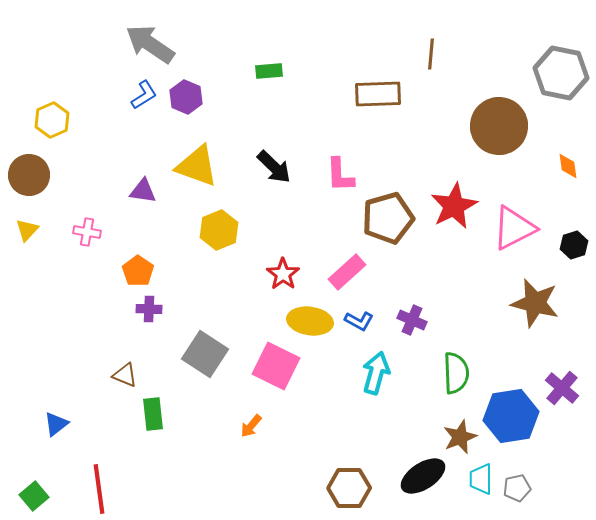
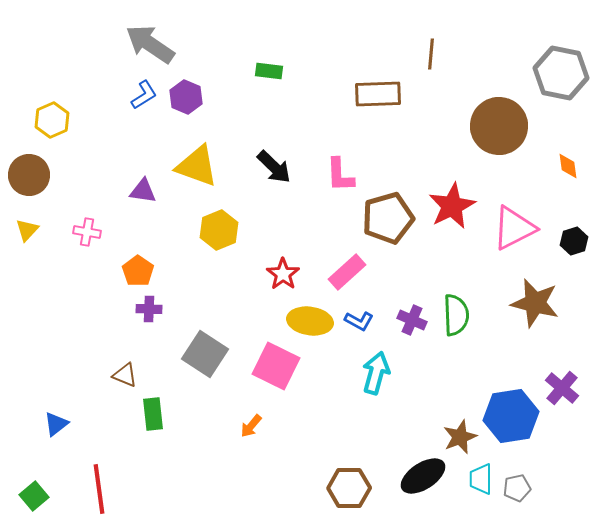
green rectangle at (269, 71): rotated 12 degrees clockwise
red star at (454, 206): moved 2 px left
black hexagon at (574, 245): moved 4 px up
green semicircle at (456, 373): moved 58 px up
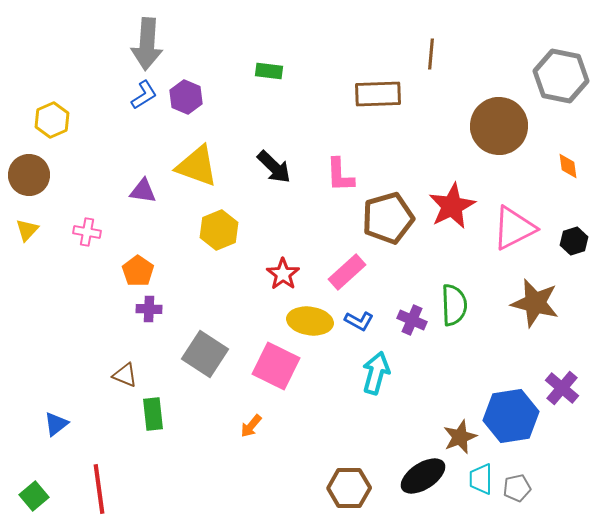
gray arrow at (150, 44): moved 3 px left; rotated 120 degrees counterclockwise
gray hexagon at (561, 73): moved 3 px down
green semicircle at (456, 315): moved 2 px left, 10 px up
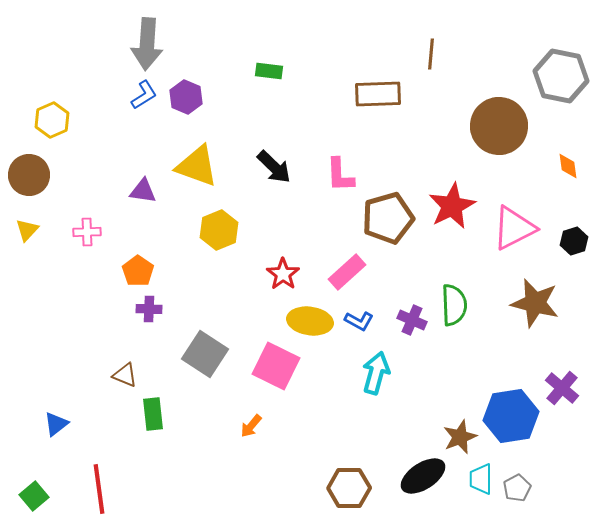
pink cross at (87, 232): rotated 12 degrees counterclockwise
gray pentagon at (517, 488): rotated 16 degrees counterclockwise
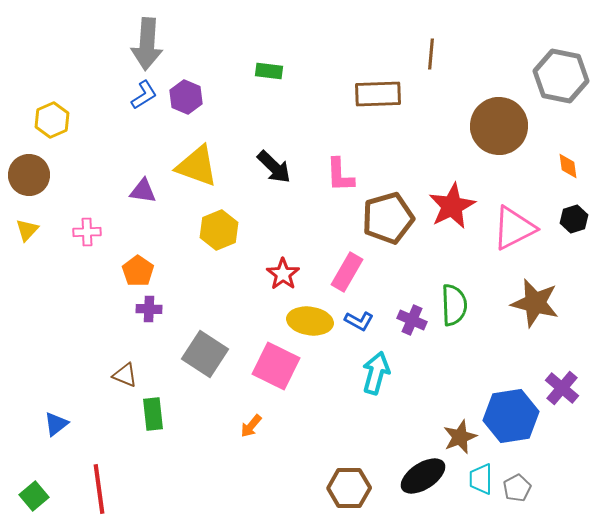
black hexagon at (574, 241): moved 22 px up
pink rectangle at (347, 272): rotated 18 degrees counterclockwise
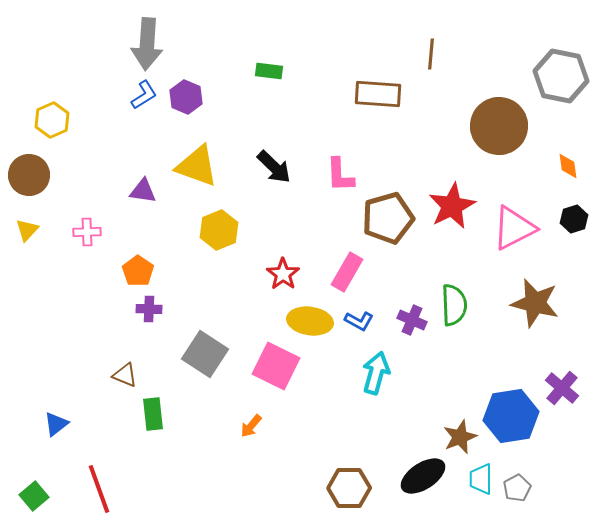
brown rectangle at (378, 94): rotated 6 degrees clockwise
red line at (99, 489): rotated 12 degrees counterclockwise
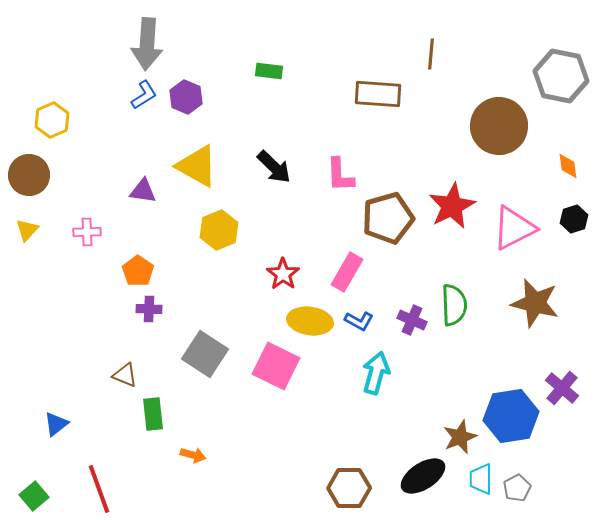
yellow triangle at (197, 166): rotated 9 degrees clockwise
orange arrow at (251, 426): moved 58 px left, 29 px down; rotated 115 degrees counterclockwise
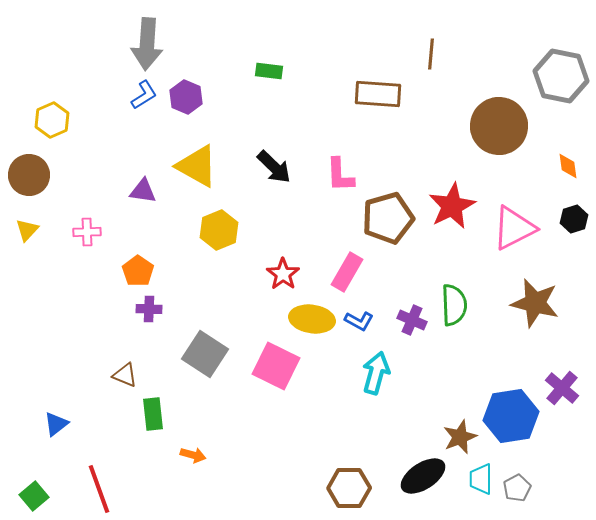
yellow ellipse at (310, 321): moved 2 px right, 2 px up
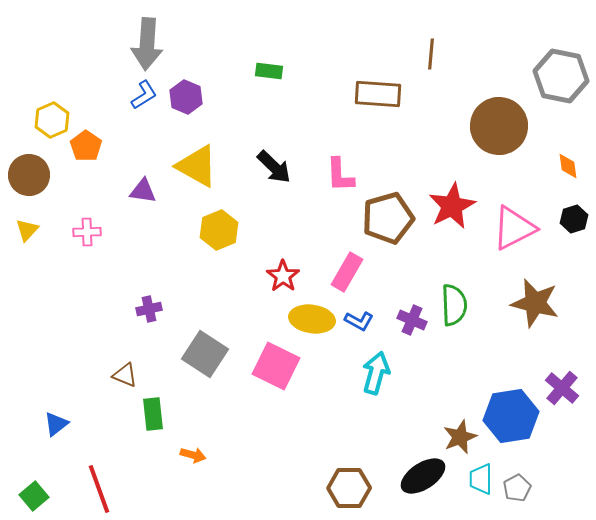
orange pentagon at (138, 271): moved 52 px left, 125 px up
red star at (283, 274): moved 2 px down
purple cross at (149, 309): rotated 15 degrees counterclockwise
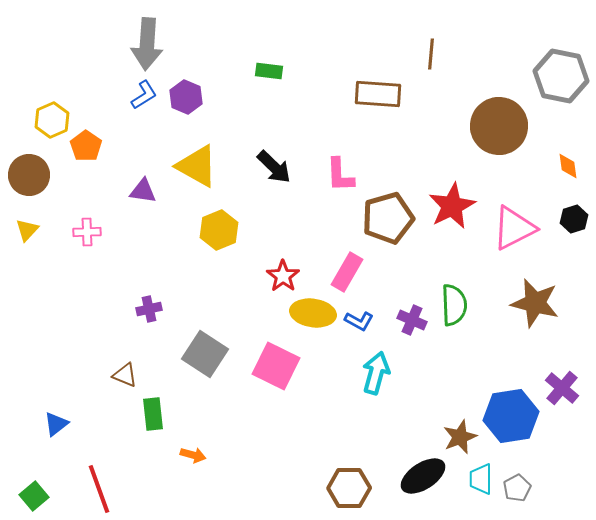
yellow ellipse at (312, 319): moved 1 px right, 6 px up
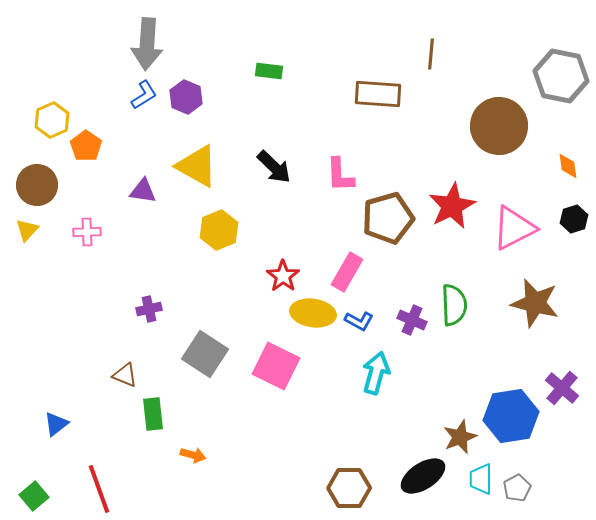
brown circle at (29, 175): moved 8 px right, 10 px down
